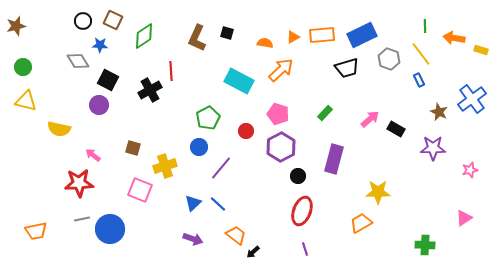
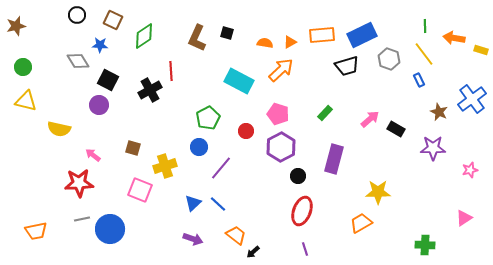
black circle at (83, 21): moved 6 px left, 6 px up
orange triangle at (293, 37): moved 3 px left, 5 px down
yellow line at (421, 54): moved 3 px right
black trapezoid at (347, 68): moved 2 px up
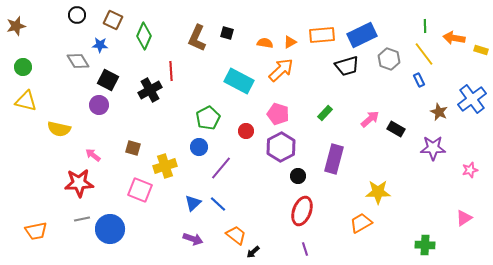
green diamond at (144, 36): rotated 32 degrees counterclockwise
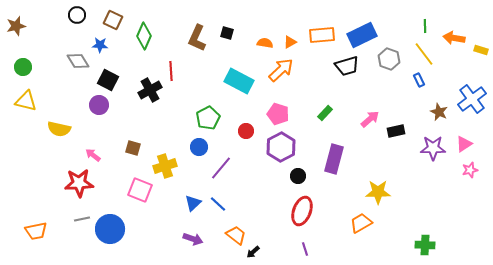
black rectangle at (396, 129): moved 2 px down; rotated 42 degrees counterclockwise
pink triangle at (464, 218): moved 74 px up
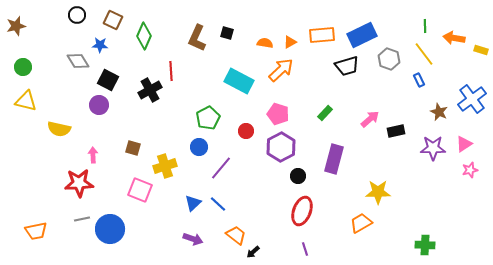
pink arrow at (93, 155): rotated 49 degrees clockwise
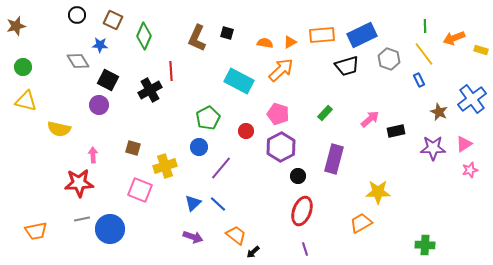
orange arrow at (454, 38): rotated 30 degrees counterclockwise
purple arrow at (193, 239): moved 2 px up
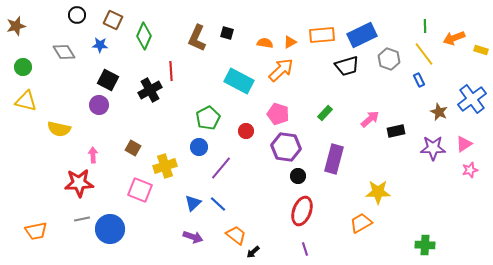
gray diamond at (78, 61): moved 14 px left, 9 px up
purple hexagon at (281, 147): moved 5 px right; rotated 24 degrees counterclockwise
brown square at (133, 148): rotated 14 degrees clockwise
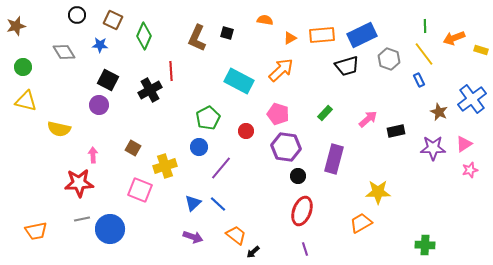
orange triangle at (290, 42): moved 4 px up
orange semicircle at (265, 43): moved 23 px up
pink arrow at (370, 119): moved 2 px left
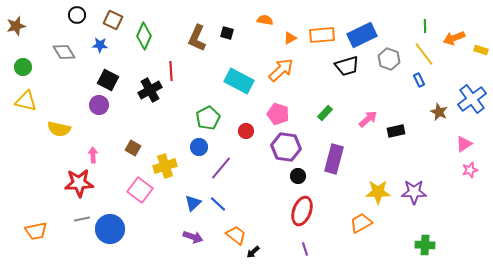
purple star at (433, 148): moved 19 px left, 44 px down
pink square at (140, 190): rotated 15 degrees clockwise
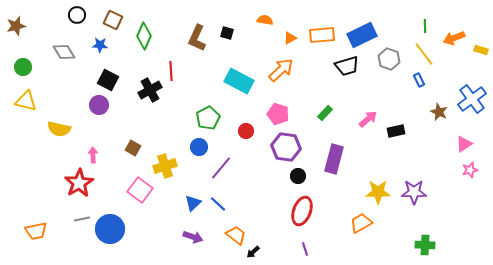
red star at (79, 183): rotated 28 degrees counterclockwise
